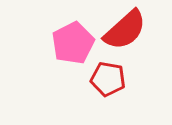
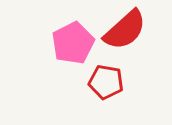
red pentagon: moved 2 px left, 3 px down
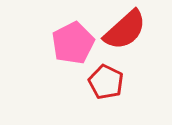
red pentagon: rotated 16 degrees clockwise
